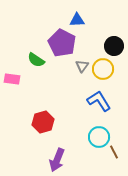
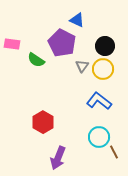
blue triangle: rotated 28 degrees clockwise
black circle: moved 9 px left
pink rectangle: moved 35 px up
blue L-shape: rotated 20 degrees counterclockwise
red hexagon: rotated 15 degrees counterclockwise
purple arrow: moved 1 px right, 2 px up
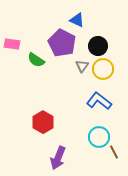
black circle: moved 7 px left
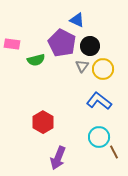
black circle: moved 8 px left
green semicircle: rotated 48 degrees counterclockwise
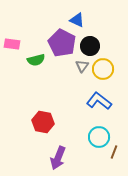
red hexagon: rotated 20 degrees counterclockwise
brown line: rotated 48 degrees clockwise
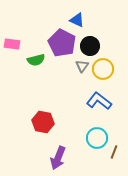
cyan circle: moved 2 px left, 1 px down
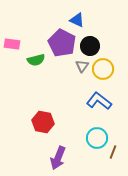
brown line: moved 1 px left
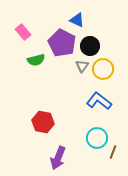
pink rectangle: moved 11 px right, 12 px up; rotated 42 degrees clockwise
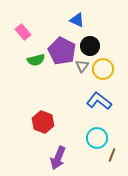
purple pentagon: moved 8 px down
red hexagon: rotated 10 degrees clockwise
brown line: moved 1 px left, 3 px down
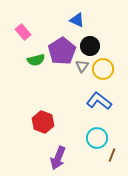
purple pentagon: rotated 12 degrees clockwise
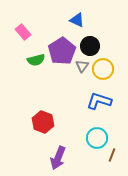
blue L-shape: rotated 20 degrees counterclockwise
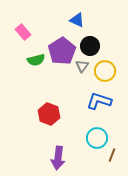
yellow circle: moved 2 px right, 2 px down
red hexagon: moved 6 px right, 8 px up
purple arrow: rotated 15 degrees counterclockwise
